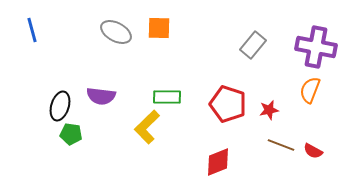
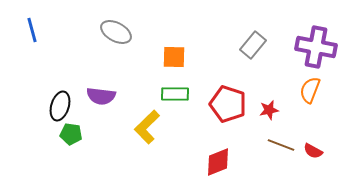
orange square: moved 15 px right, 29 px down
green rectangle: moved 8 px right, 3 px up
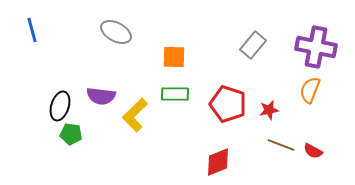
yellow L-shape: moved 12 px left, 12 px up
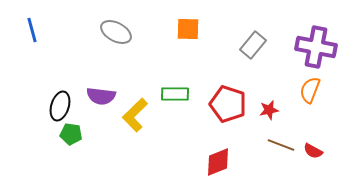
orange square: moved 14 px right, 28 px up
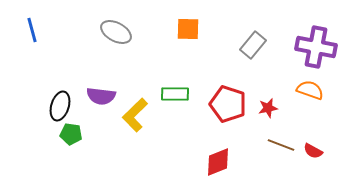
orange semicircle: rotated 88 degrees clockwise
red star: moved 1 px left, 2 px up
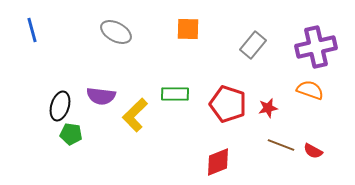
purple cross: rotated 24 degrees counterclockwise
